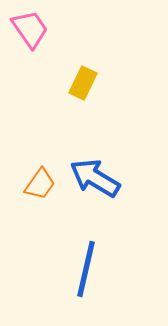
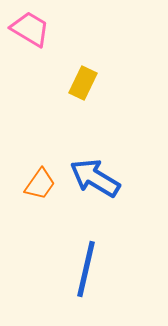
pink trapezoid: rotated 24 degrees counterclockwise
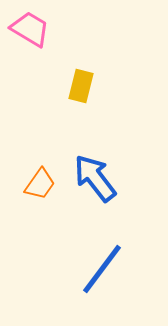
yellow rectangle: moved 2 px left, 3 px down; rotated 12 degrees counterclockwise
blue arrow: rotated 21 degrees clockwise
blue line: moved 16 px right; rotated 24 degrees clockwise
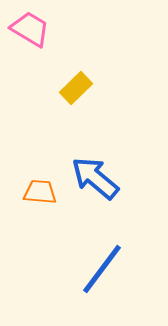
yellow rectangle: moved 5 px left, 2 px down; rotated 32 degrees clockwise
blue arrow: rotated 12 degrees counterclockwise
orange trapezoid: moved 8 px down; rotated 120 degrees counterclockwise
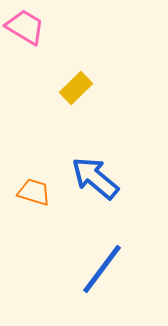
pink trapezoid: moved 5 px left, 2 px up
orange trapezoid: moved 6 px left; rotated 12 degrees clockwise
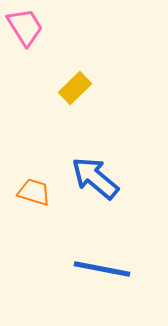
pink trapezoid: rotated 27 degrees clockwise
yellow rectangle: moved 1 px left
blue line: rotated 64 degrees clockwise
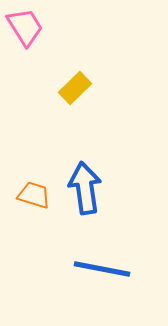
blue arrow: moved 10 px left, 10 px down; rotated 42 degrees clockwise
orange trapezoid: moved 3 px down
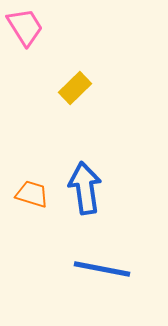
orange trapezoid: moved 2 px left, 1 px up
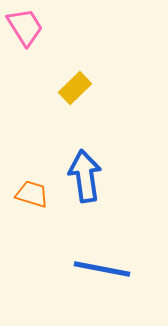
blue arrow: moved 12 px up
